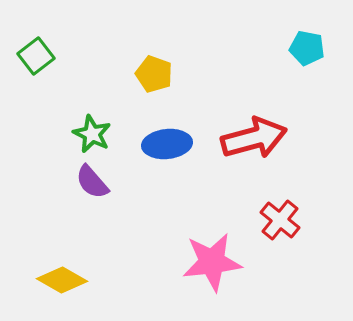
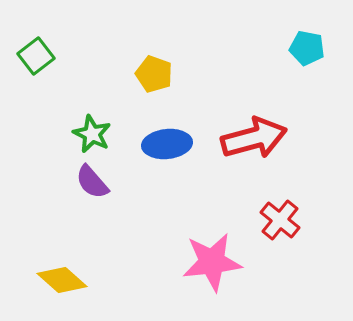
yellow diamond: rotated 12 degrees clockwise
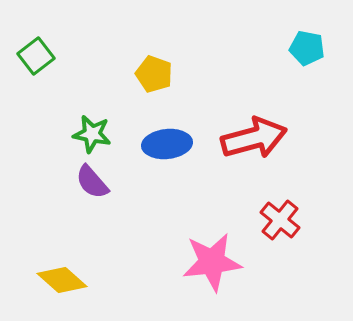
green star: rotated 15 degrees counterclockwise
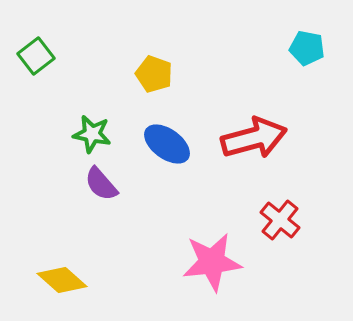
blue ellipse: rotated 42 degrees clockwise
purple semicircle: moved 9 px right, 2 px down
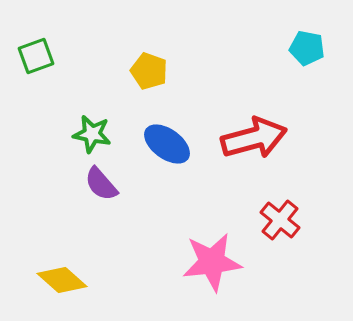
green square: rotated 18 degrees clockwise
yellow pentagon: moved 5 px left, 3 px up
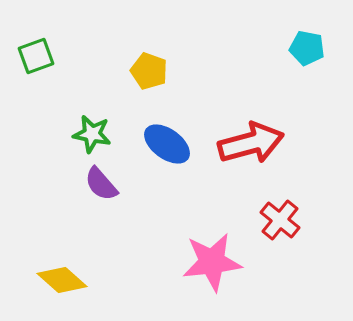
red arrow: moved 3 px left, 5 px down
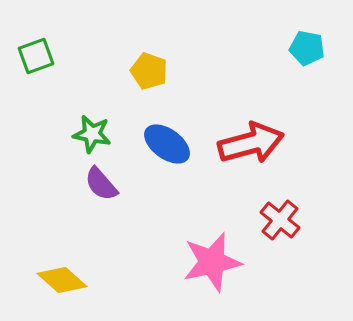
pink star: rotated 6 degrees counterclockwise
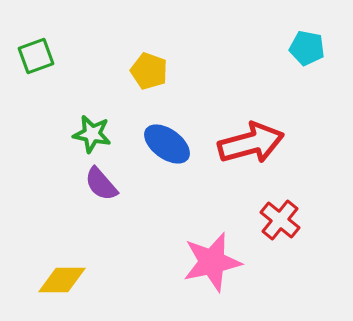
yellow diamond: rotated 42 degrees counterclockwise
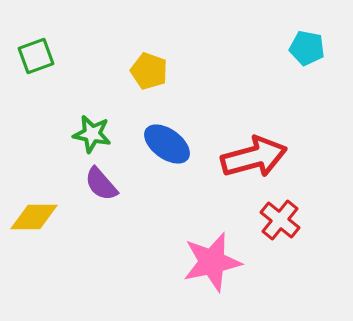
red arrow: moved 3 px right, 14 px down
yellow diamond: moved 28 px left, 63 px up
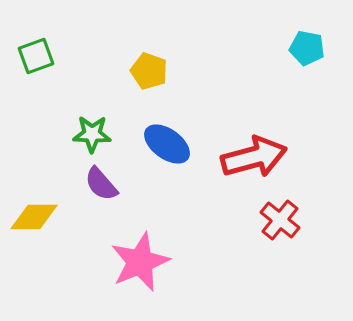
green star: rotated 9 degrees counterclockwise
pink star: moved 72 px left; rotated 10 degrees counterclockwise
